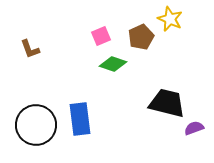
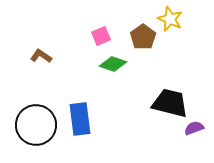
brown pentagon: moved 2 px right; rotated 10 degrees counterclockwise
brown L-shape: moved 11 px right, 7 px down; rotated 145 degrees clockwise
black trapezoid: moved 3 px right
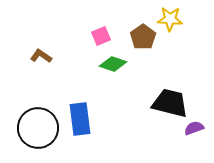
yellow star: rotated 20 degrees counterclockwise
black circle: moved 2 px right, 3 px down
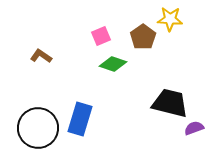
blue rectangle: rotated 24 degrees clockwise
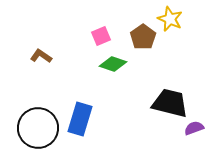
yellow star: rotated 20 degrees clockwise
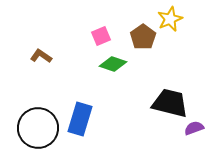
yellow star: rotated 25 degrees clockwise
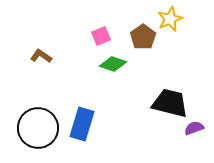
blue rectangle: moved 2 px right, 5 px down
